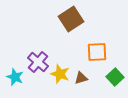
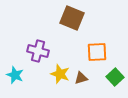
brown square: moved 1 px right, 1 px up; rotated 35 degrees counterclockwise
purple cross: moved 11 px up; rotated 25 degrees counterclockwise
cyan star: moved 2 px up
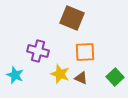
orange square: moved 12 px left
brown triangle: rotated 40 degrees clockwise
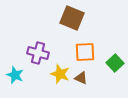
purple cross: moved 2 px down
green square: moved 14 px up
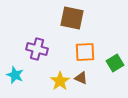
brown square: rotated 10 degrees counterclockwise
purple cross: moved 1 px left, 4 px up
green square: rotated 12 degrees clockwise
yellow star: moved 7 px down; rotated 18 degrees clockwise
